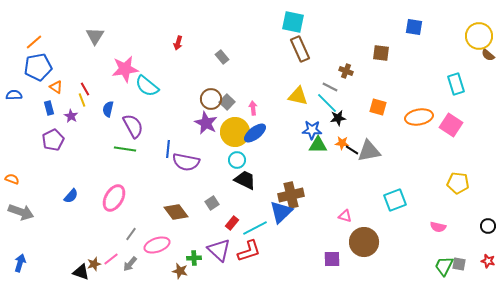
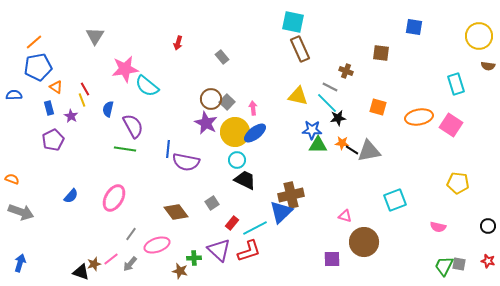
brown semicircle at (488, 55): moved 11 px down; rotated 32 degrees counterclockwise
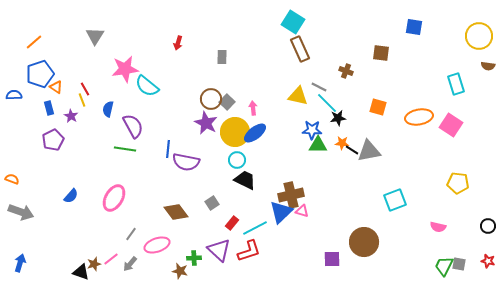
cyan square at (293, 22): rotated 20 degrees clockwise
gray rectangle at (222, 57): rotated 40 degrees clockwise
blue pentagon at (38, 67): moved 2 px right, 7 px down; rotated 8 degrees counterclockwise
gray line at (330, 87): moved 11 px left
pink triangle at (345, 216): moved 43 px left, 5 px up
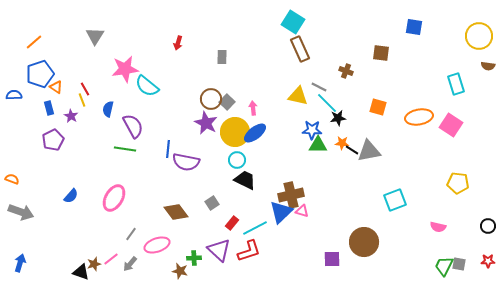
red star at (488, 261): rotated 16 degrees counterclockwise
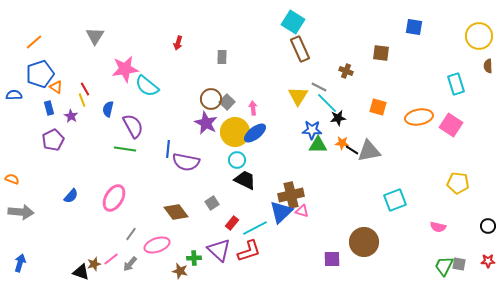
brown semicircle at (488, 66): rotated 80 degrees clockwise
yellow triangle at (298, 96): rotated 50 degrees clockwise
gray arrow at (21, 212): rotated 15 degrees counterclockwise
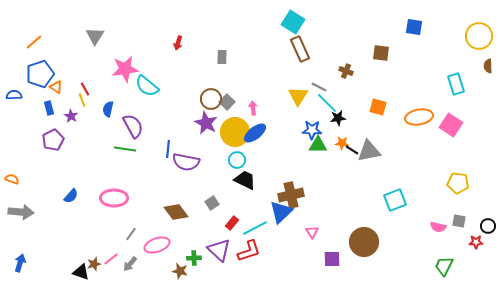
pink ellipse at (114, 198): rotated 60 degrees clockwise
pink triangle at (302, 211): moved 10 px right, 21 px down; rotated 40 degrees clockwise
red star at (488, 261): moved 12 px left, 19 px up
gray square at (459, 264): moved 43 px up
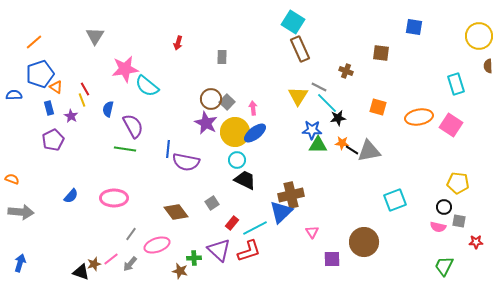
black circle at (488, 226): moved 44 px left, 19 px up
